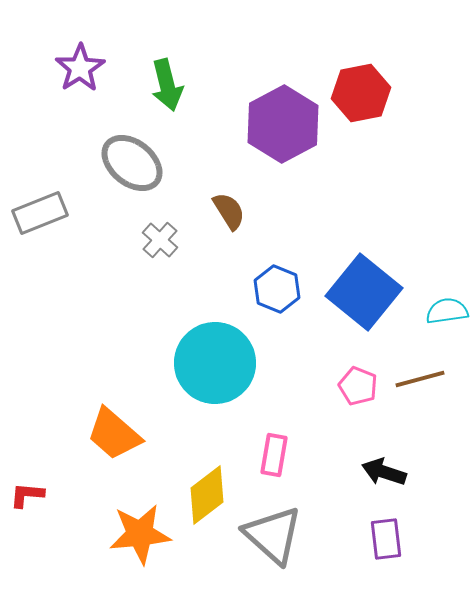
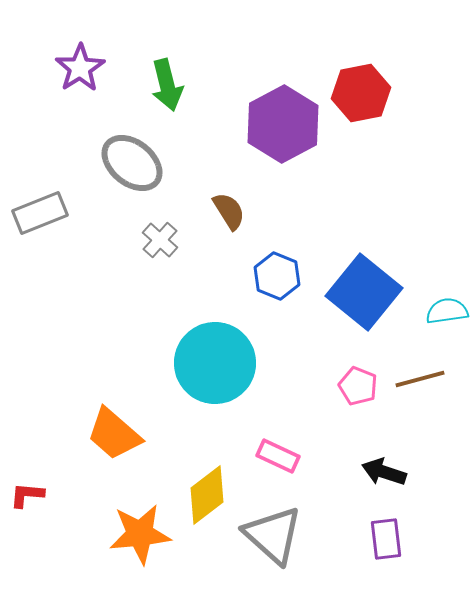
blue hexagon: moved 13 px up
pink rectangle: moved 4 px right, 1 px down; rotated 75 degrees counterclockwise
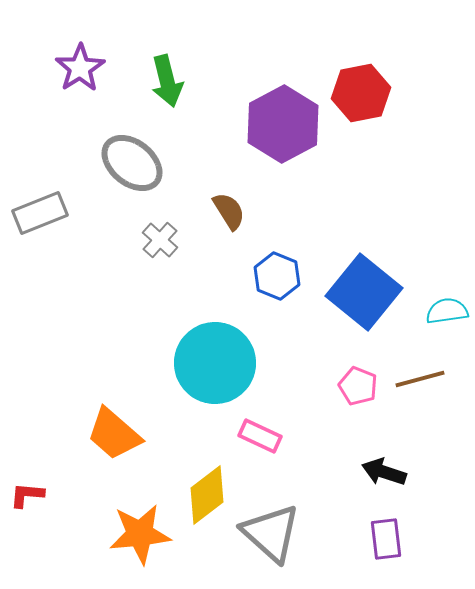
green arrow: moved 4 px up
pink rectangle: moved 18 px left, 20 px up
gray triangle: moved 2 px left, 2 px up
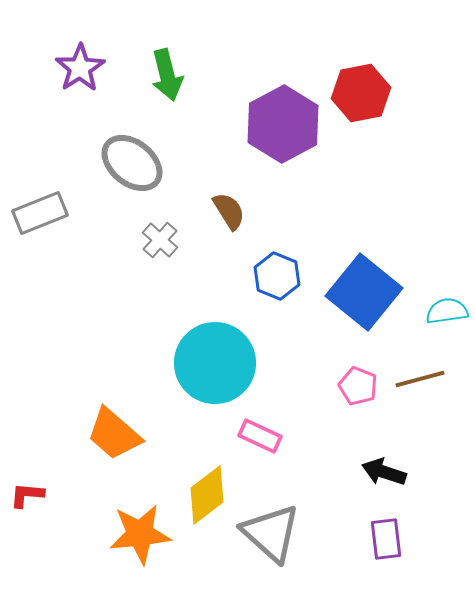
green arrow: moved 6 px up
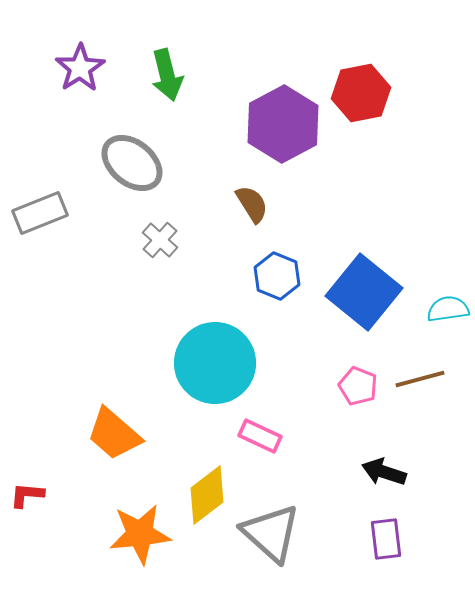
brown semicircle: moved 23 px right, 7 px up
cyan semicircle: moved 1 px right, 2 px up
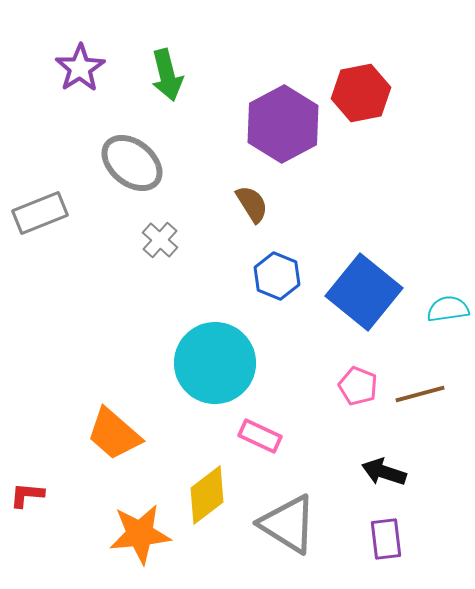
brown line: moved 15 px down
gray triangle: moved 17 px right, 9 px up; rotated 10 degrees counterclockwise
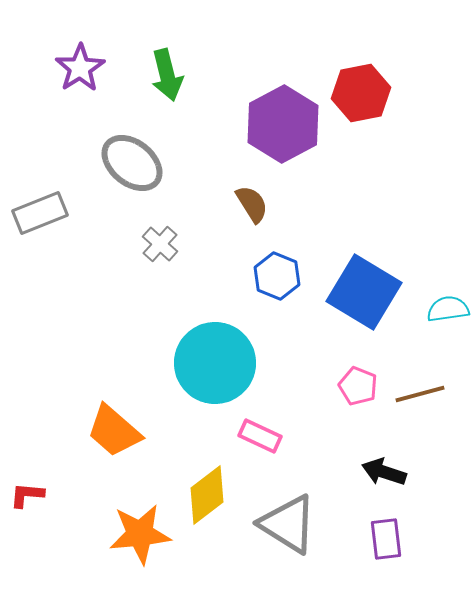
gray cross: moved 4 px down
blue square: rotated 8 degrees counterclockwise
orange trapezoid: moved 3 px up
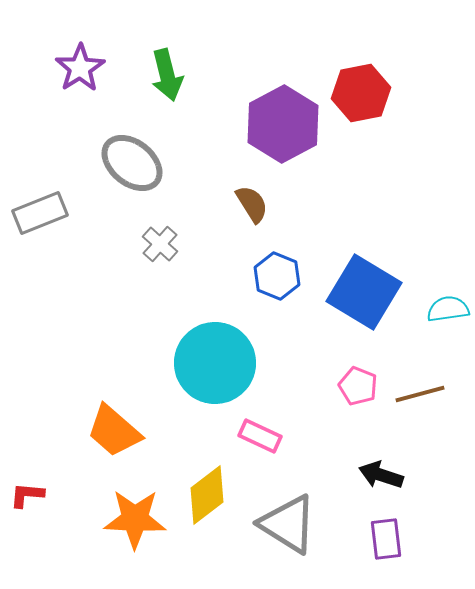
black arrow: moved 3 px left, 3 px down
orange star: moved 5 px left, 15 px up; rotated 8 degrees clockwise
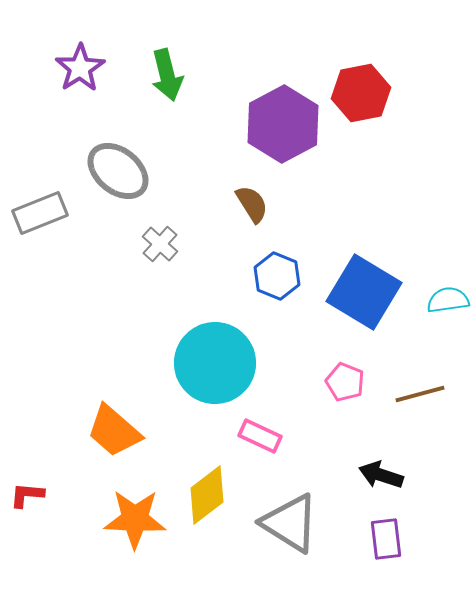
gray ellipse: moved 14 px left, 8 px down
cyan semicircle: moved 9 px up
pink pentagon: moved 13 px left, 4 px up
gray triangle: moved 2 px right, 1 px up
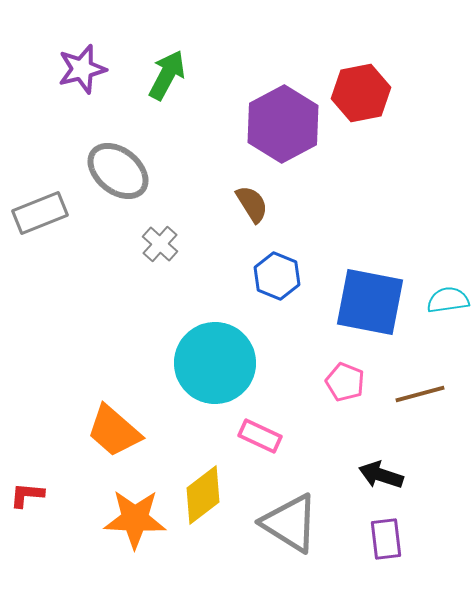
purple star: moved 2 px right, 1 px down; rotated 18 degrees clockwise
green arrow: rotated 138 degrees counterclockwise
blue square: moved 6 px right, 10 px down; rotated 20 degrees counterclockwise
yellow diamond: moved 4 px left
